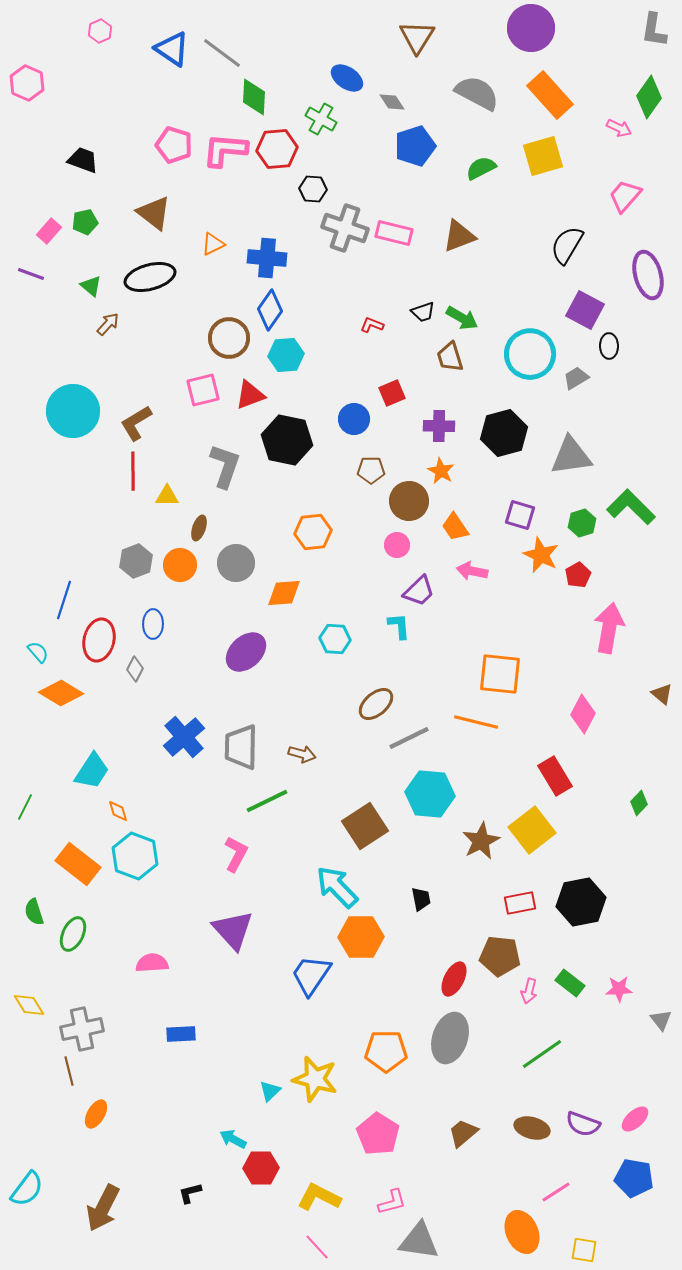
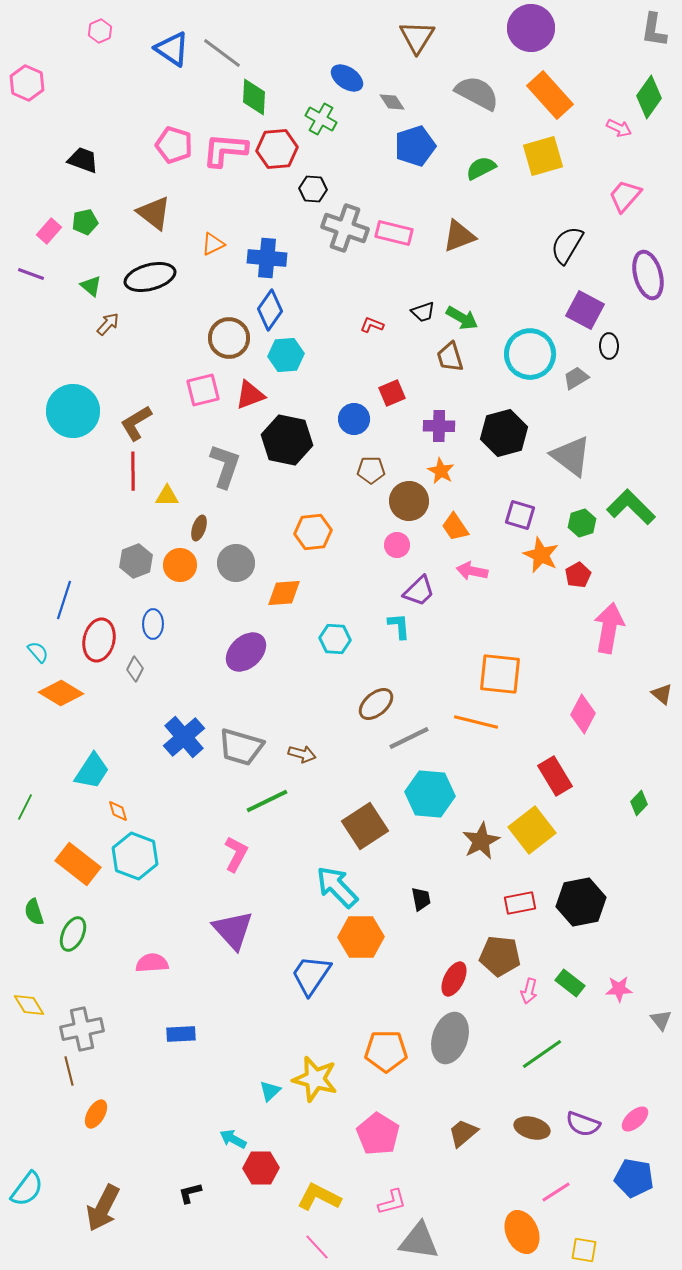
gray triangle at (571, 456): rotated 45 degrees clockwise
gray trapezoid at (241, 747): rotated 75 degrees counterclockwise
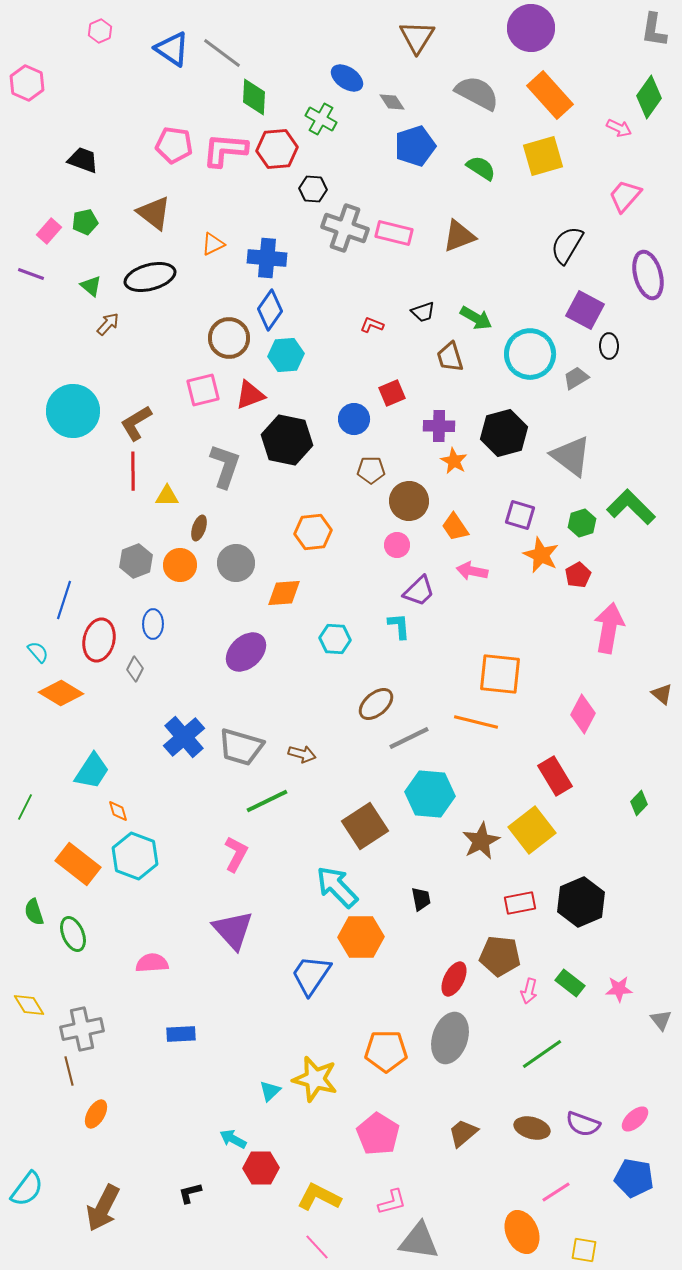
pink pentagon at (174, 145): rotated 9 degrees counterclockwise
green semicircle at (481, 168): rotated 60 degrees clockwise
green arrow at (462, 318): moved 14 px right
orange star at (441, 471): moved 13 px right, 10 px up
black hexagon at (581, 902): rotated 12 degrees counterclockwise
green ellipse at (73, 934): rotated 48 degrees counterclockwise
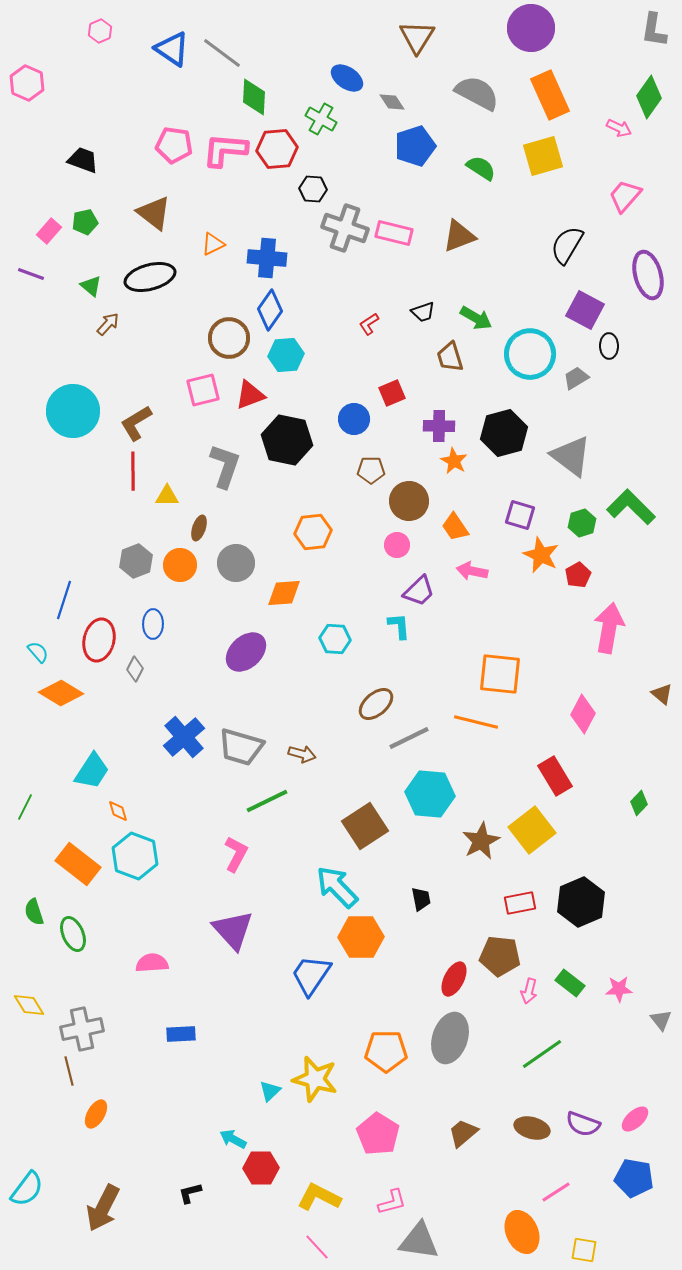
orange rectangle at (550, 95): rotated 18 degrees clockwise
red L-shape at (372, 325): moved 3 px left, 1 px up; rotated 55 degrees counterclockwise
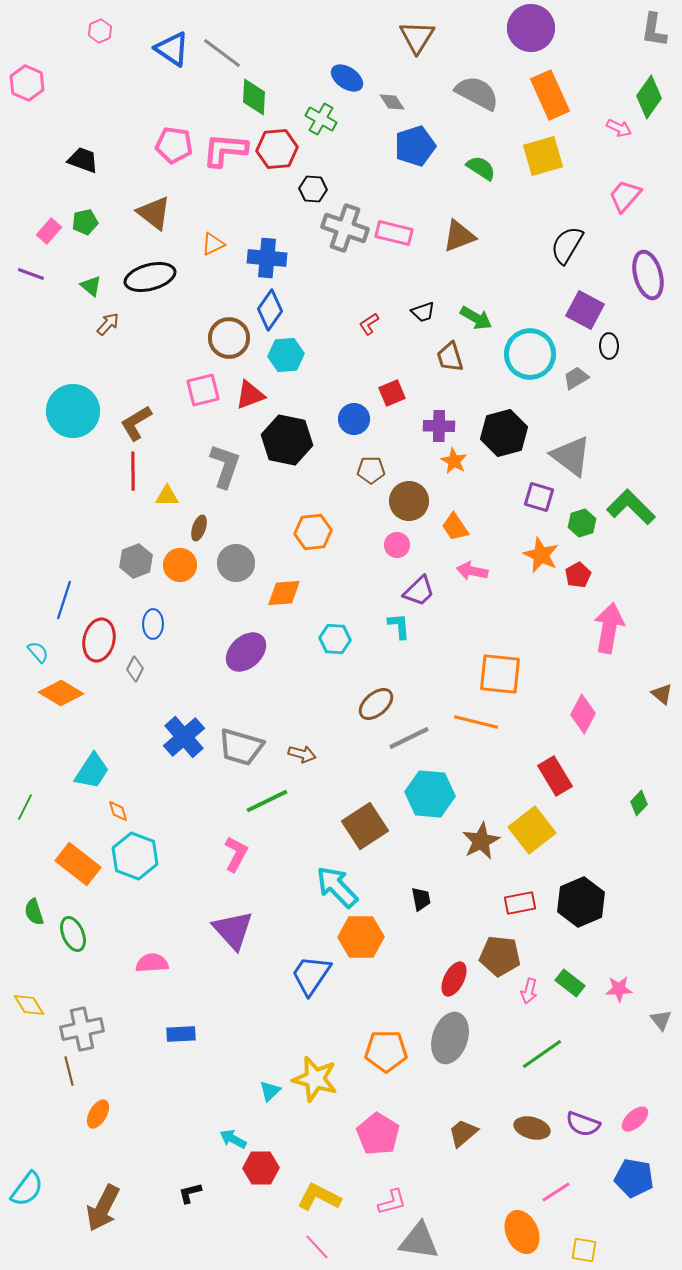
purple square at (520, 515): moved 19 px right, 18 px up
orange ellipse at (96, 1114): moved 2 px right
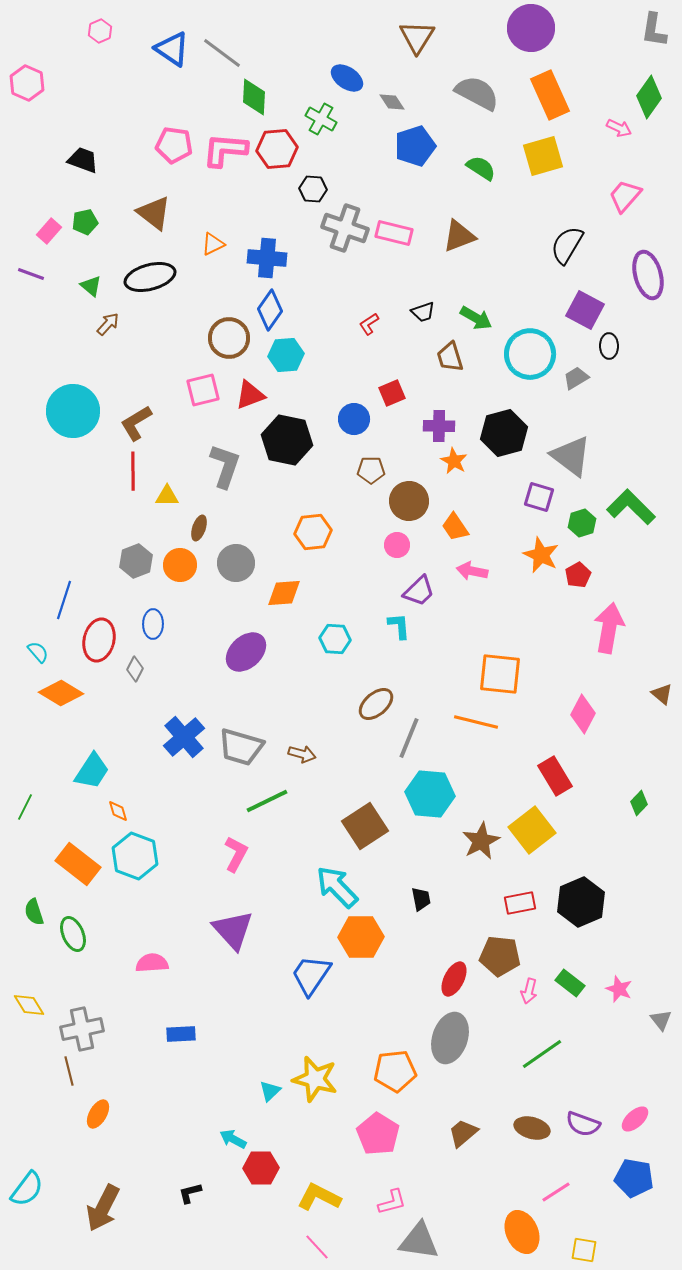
gray line at (409, 738): rotated 42 degrees counterclockwise
pink star at (619, 989): rotated 24 degrees clockwise
orange pentagon at (386, 1051): moved 9 px right, 20 px down; rotated 6 degrees counterclockwise
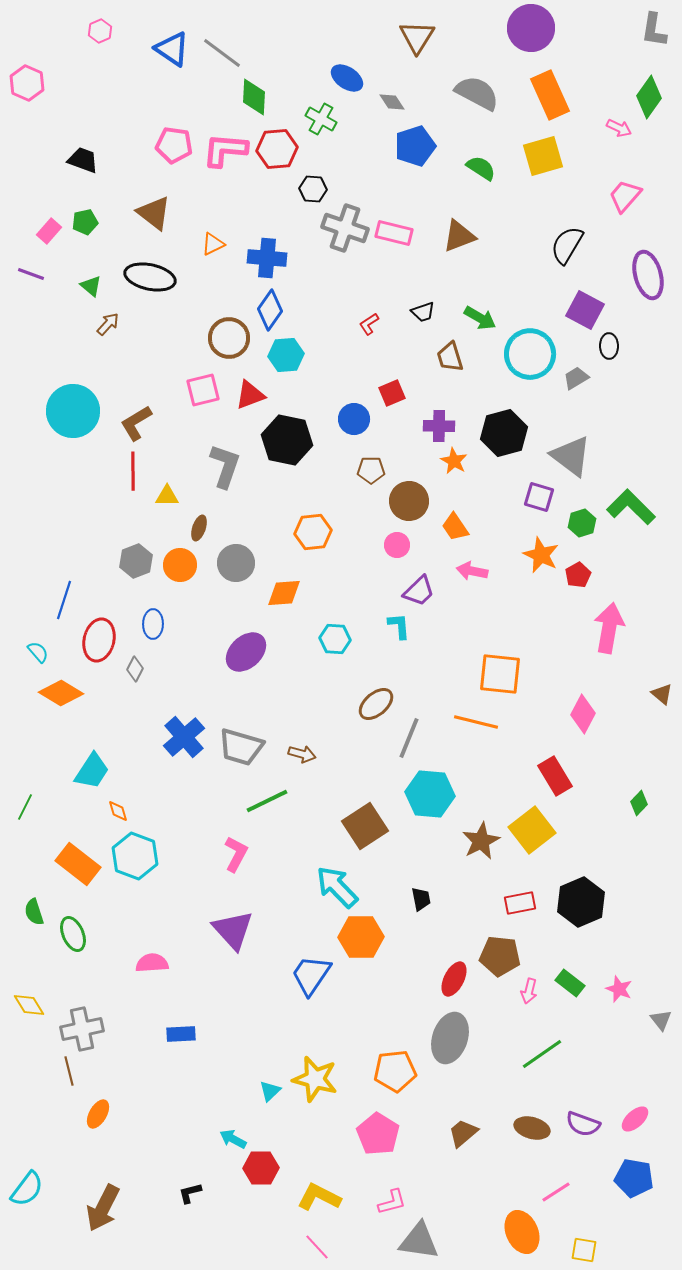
black ellipse at (150, 277): rotated 27 degrees clockwise
green arrow at (476, 318): moved 4 px right
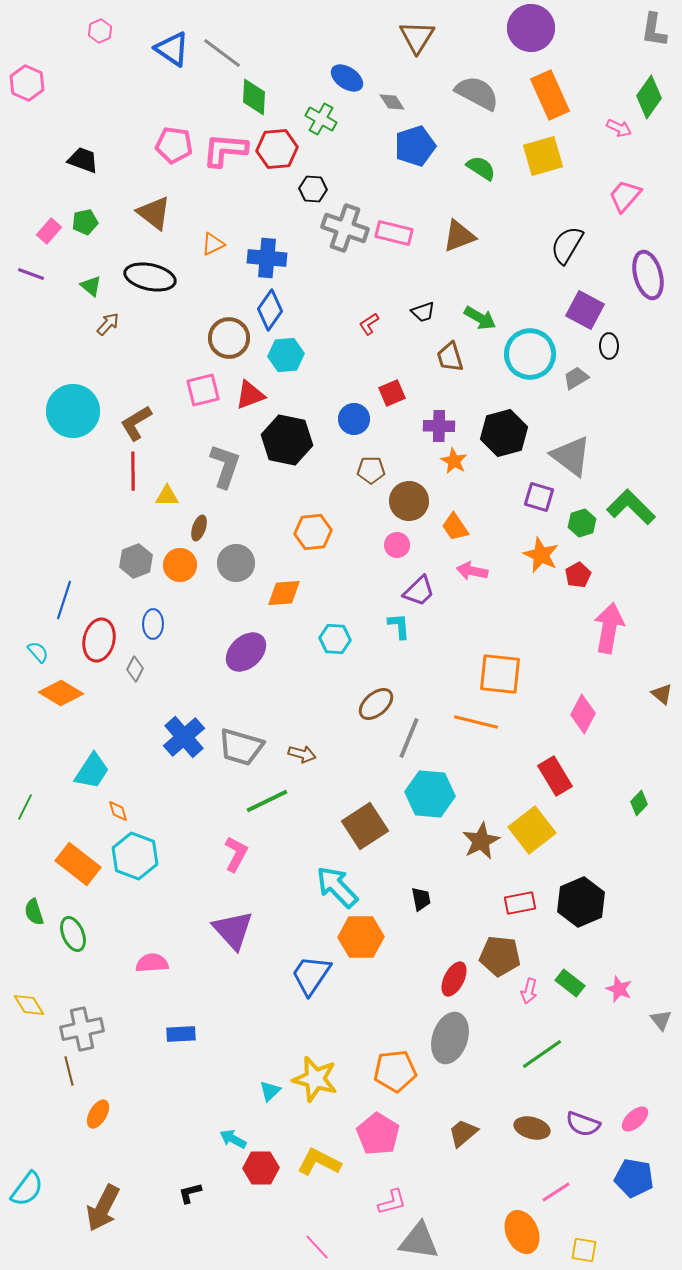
yellow L-shape at (319, 1197): moved 35 px up
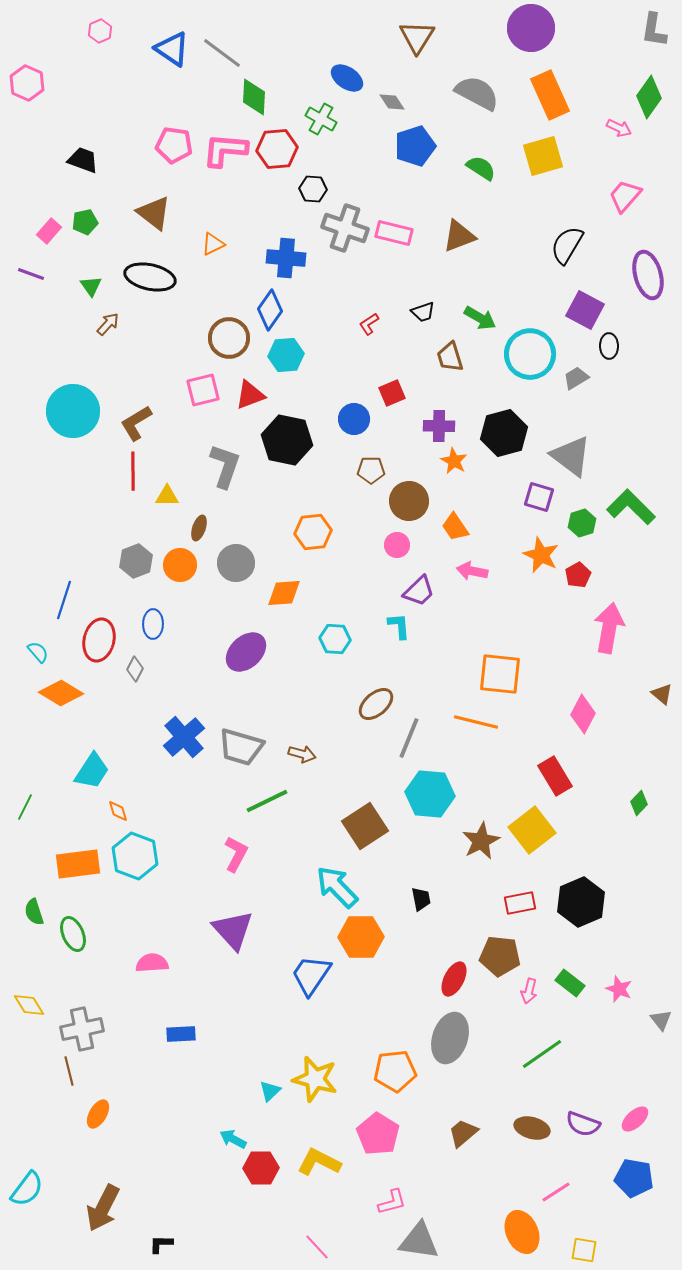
blue cross at (267, 258): moved 19 px right
green triangle at (91, 286): rotated 15 degrees clockwise
orange rectangle at (78, 864): rotated 45 degrees counterclockwise
black L-shape at (190, 1193): moved 29 px left, 51 px down; rotated 15 degrees clockwise
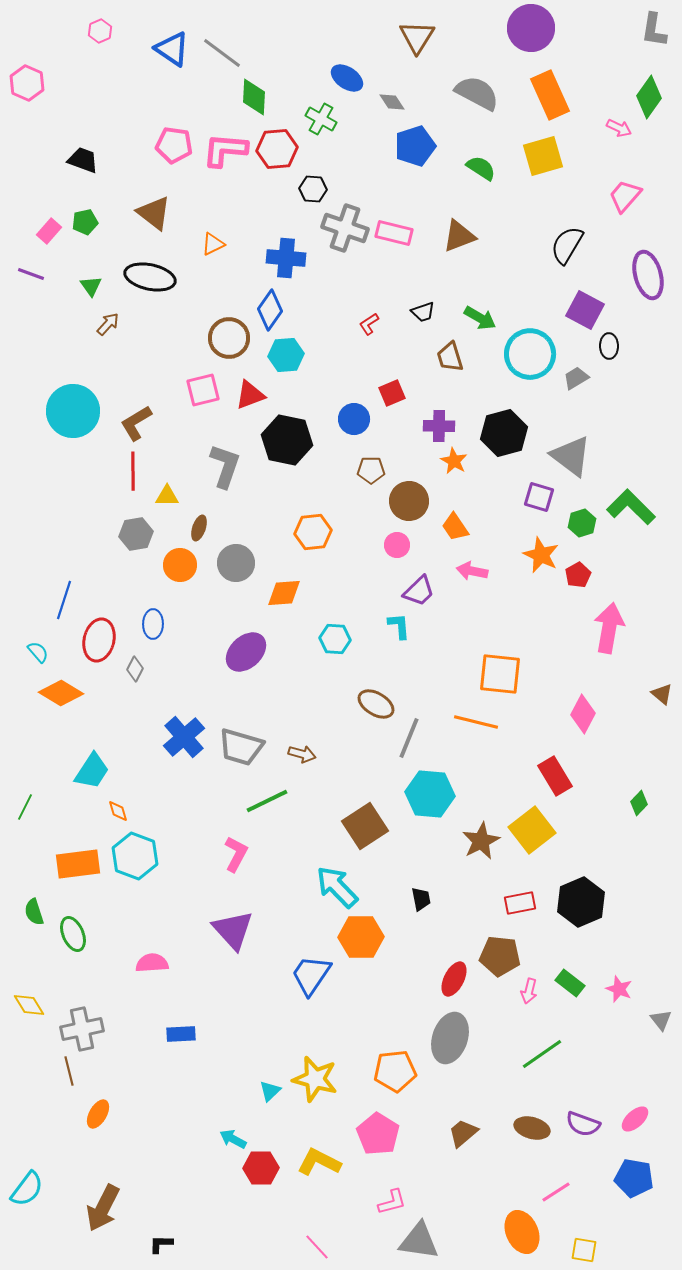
gray hexagon at (136, 561): moved 27 px up; rotated 12 degrees clockwise
brown ellipse at (376, 704): rotated 72 degrees clockwise
